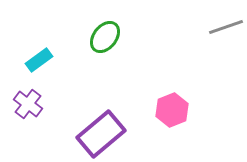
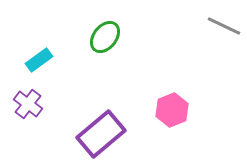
gray line: moved 2 px left, 1 px up; rotated 44 degrees clockwise
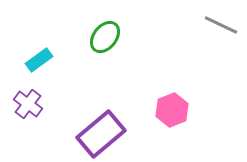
gray line: moved 3 px left, 1 px up
